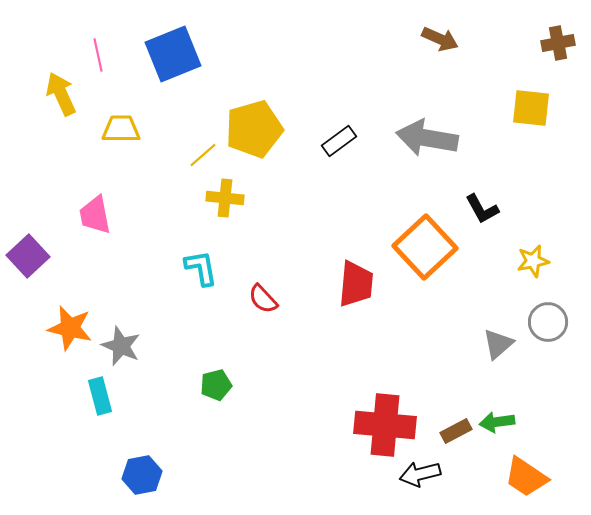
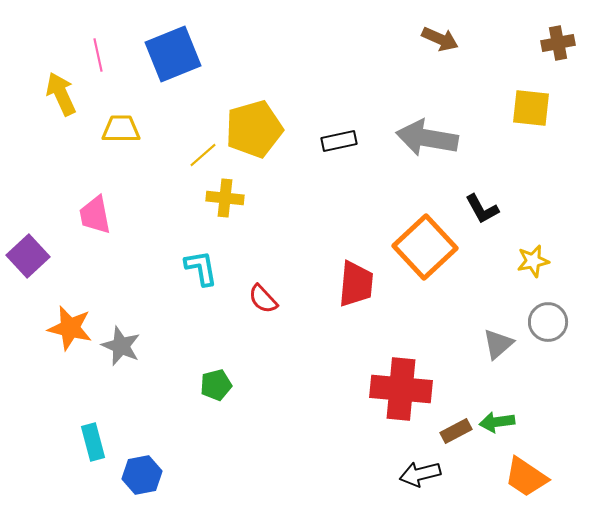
black rectangle: rotated 24 degrees clockwise
cyan rectangle: moved 7 px left, 46 px down
red cross: moved 16 px right, 36 px up
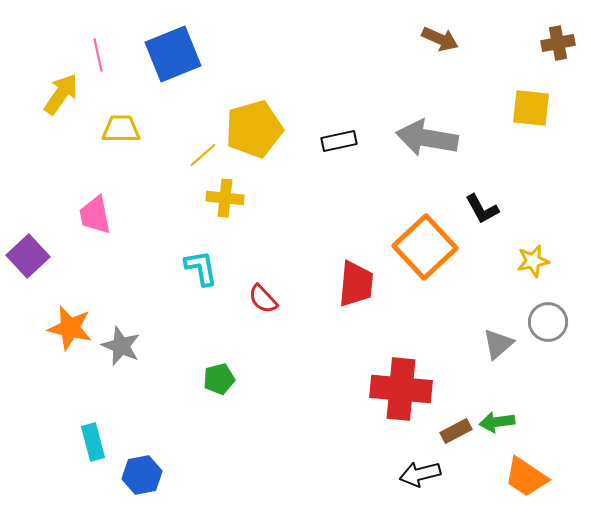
yellow arrow: rotated 60 degrees clockwise
green pentagon: moved 3 px right, 6 px up
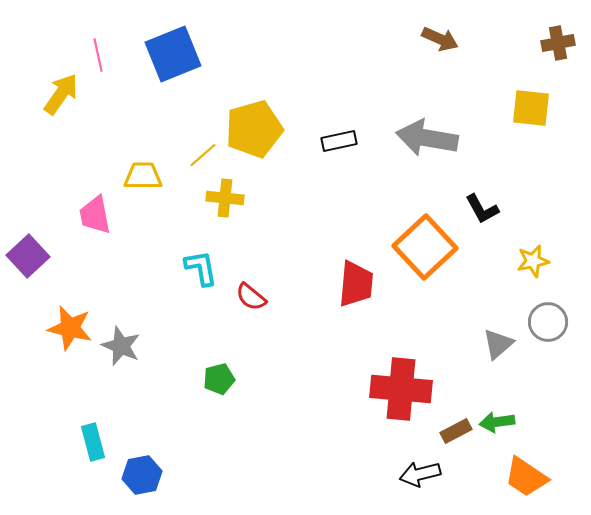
yellow trapezoid: moved 22 px right, 47 px down
red semicircle: moved 12 px left, 2 px up; rotated 8 degrees counterclockwise
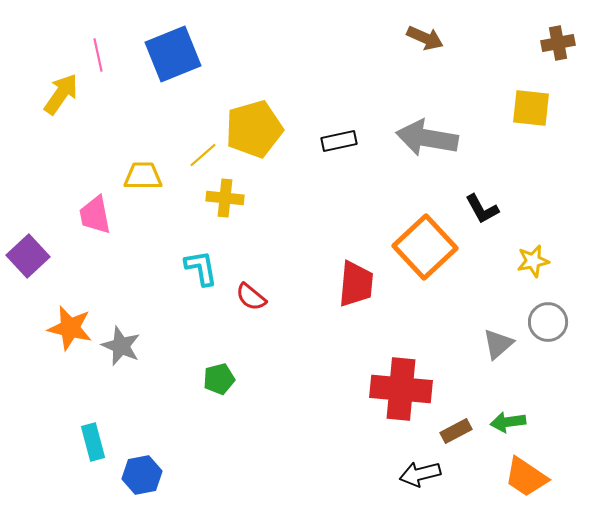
brown arrow: moved 15 px left, 1 px up
green arrow: moved 11 px right
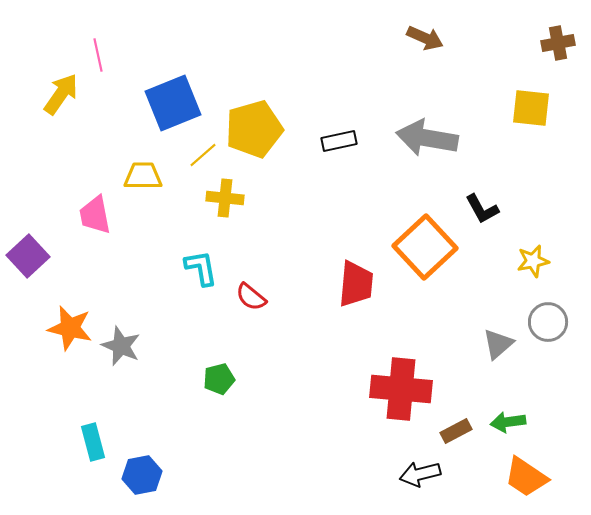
blue square: moved 49 px down
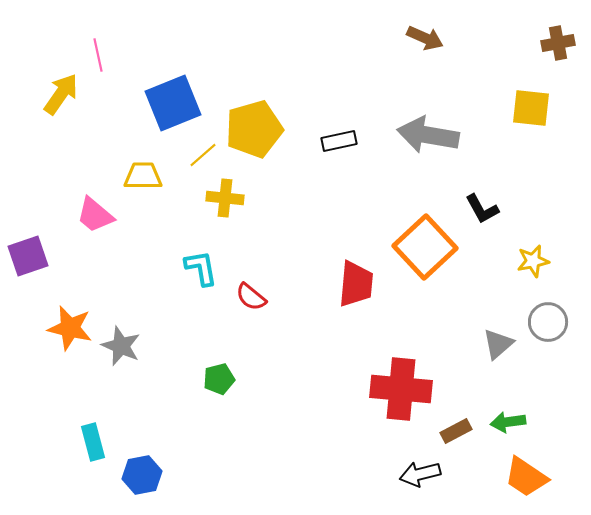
gray arrow: moved 1 px right, 3 px up
pink trapezoid: rotated 39 degrees counterclockwise
purple square: rotated 24 degrees clockwise
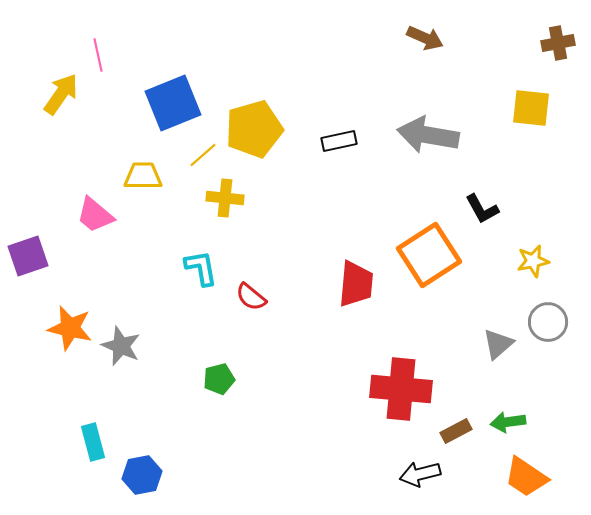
orange square: moved 4 px right, 8 px down; rotated 10 degrees clockwise
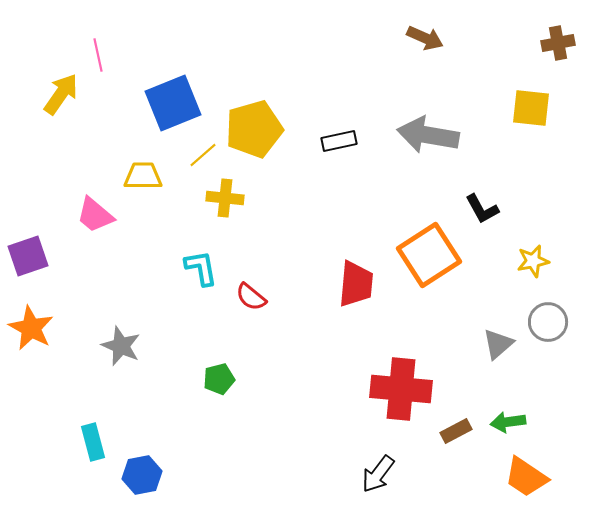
orange star: moved 39 px left; rotated 15 degrees clockwise
black arrow: moved 42 px left; rotated 39 degrees counterclockwise
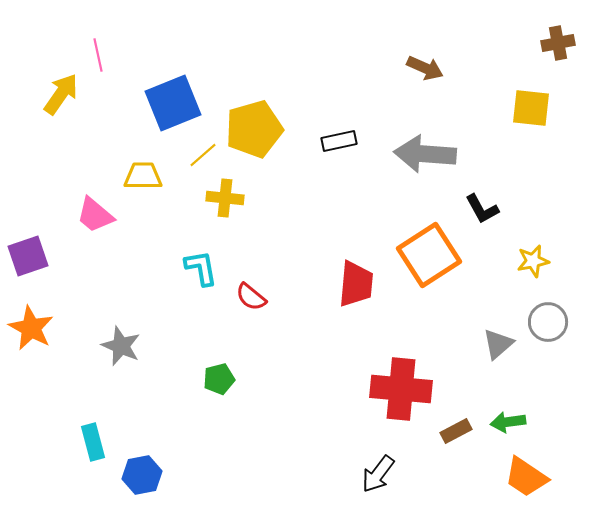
brown arrow: moved 30 px down
gray arrow: moved 3 px left, 19 px down; rotated 6 degrees counterclockwise
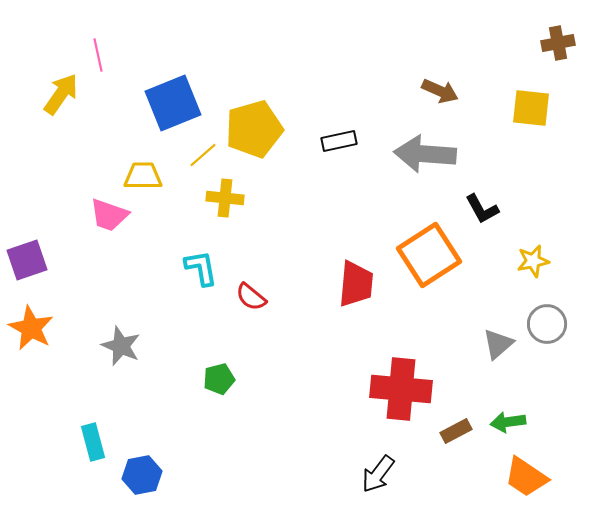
brown arrow: moved 15 px right, 23 px down
pink trapezoid: moved 14 px right; rotated 21 degrees counterclockwise
purple square: moved 1 px left, 4 px down
gray circle: moved 1 px left, 2 px down
